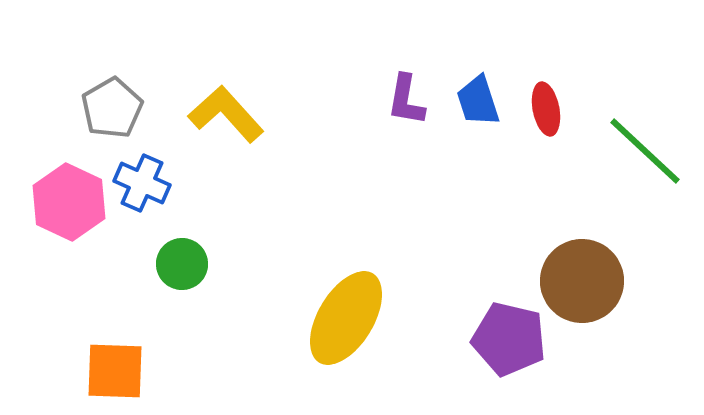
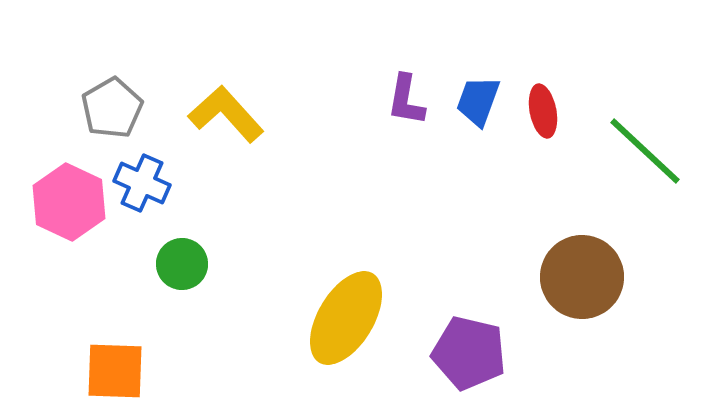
blue trapezoid: rotated 38 degrees clockwise
red ellipse: moved 3 px left, 2 px down
brown circle: moved 4 px up
purple pentagon: moved 40 px left, 14 px down
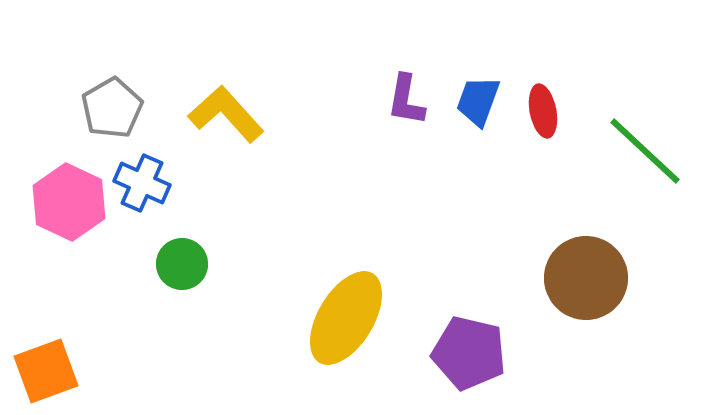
brown circle: moved 4 px right, 1 px down
orange square: moved 69 px left; rotated 22 degrees counterclockwise
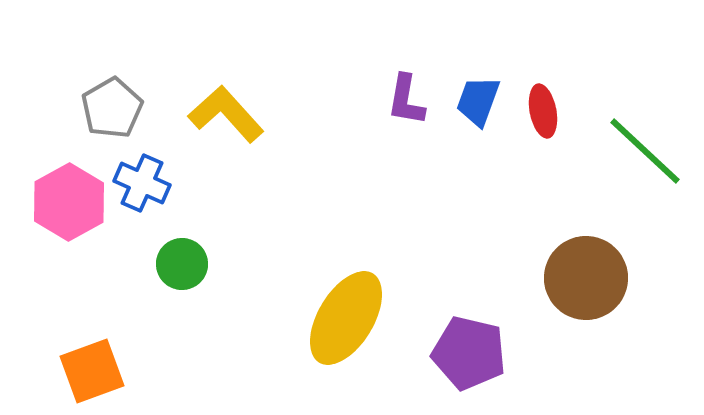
pink hexagon: rotated 6 degrees clockwise
orange square: moved 46 px right
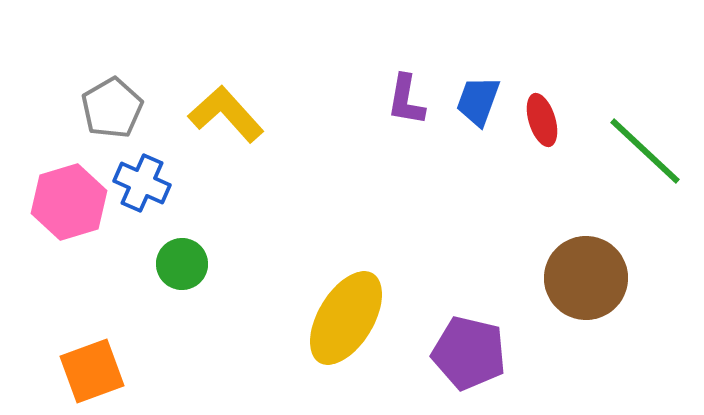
red ellipse: moved 1 px left, 9 px down; rotated 6 degrees counterclockwise
pink hexagon: rotated 12 degrees clockwise
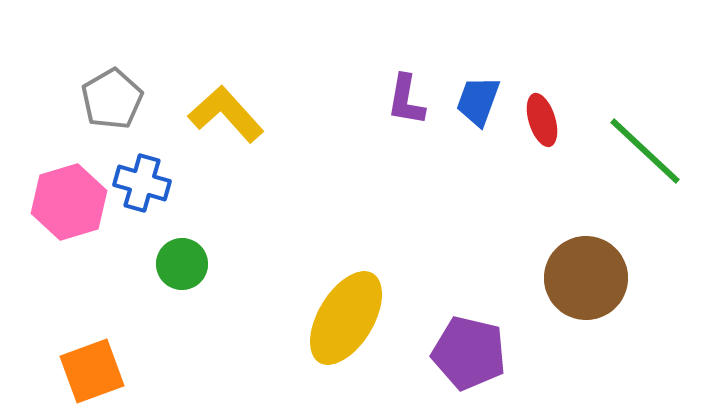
gray pentagon: moved 9 px up
blue cross: rotated 8 degrees counterclockwise
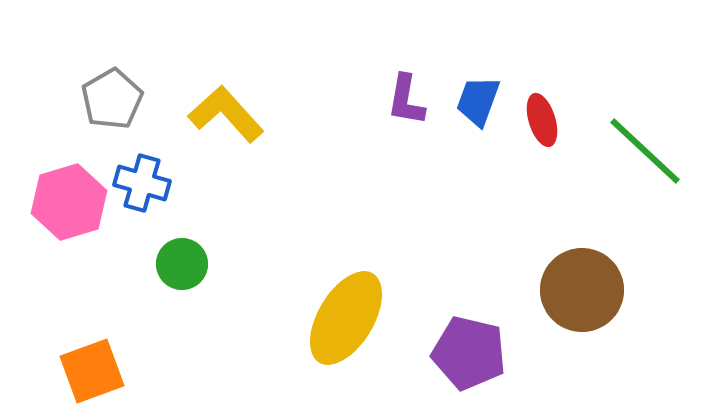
brown circle: moved 4 px left, 12 px down
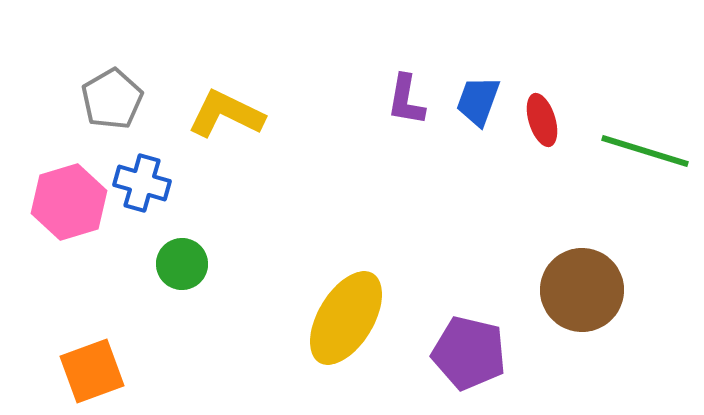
yellow L-shape: rotated 22 degrees counterclockwise
green line: rotated 26 degrees counterclockwise
